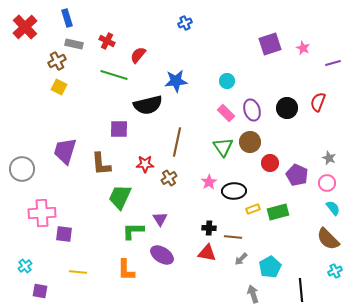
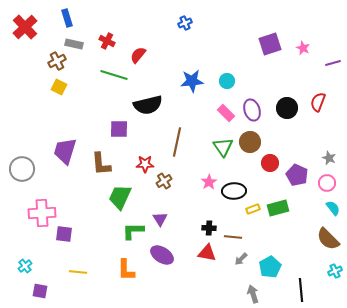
blue star at (176, 81): moved 16 px right
brown cross at (169, 178): moved 5 px left, 3 px down
green rectangle at (278, 212): moved 4 px up
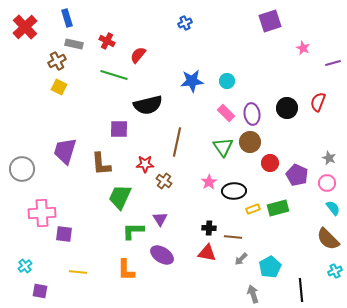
purple square at (270, 44): moved 23 px up
purple ellipse at (252, 110): moved 4 px down; rotated 10 degrees clockwise
brown cross at (164, 181): rotated 21 degrees counterclockwise
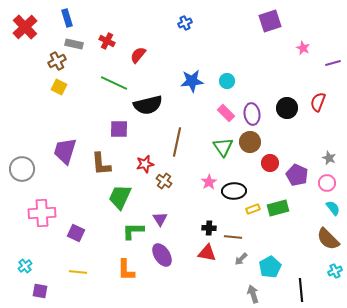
green line at (114, 75): moved 8 px down; rotated 8 degrees clockwise
red star at (145, 164): rotated 12 degrees counterclockwise
purple square at (64, 234): moved 12 px right, 1 px up; rotated 18 degrees clockwise
purple ellipse at (162, 255): rotated 25 degrees clockwise
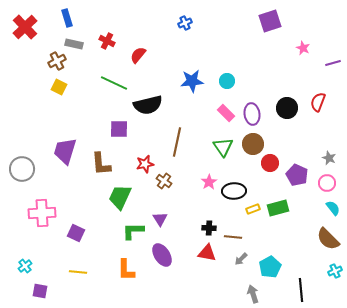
brown circle at (250, 142): moved 3 px right, 2 px down
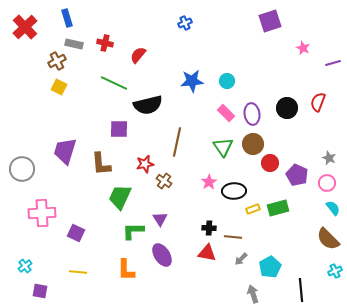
red cross at (107, 41): moved 2 px left, 2 px down; rotated 14 degrees counterclockwise
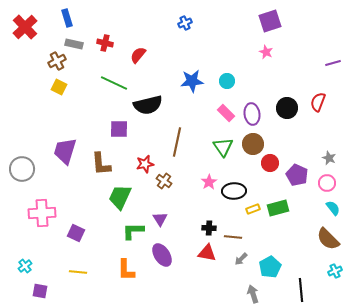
pink star at (303, 48): moved 37 px left, 4 px down
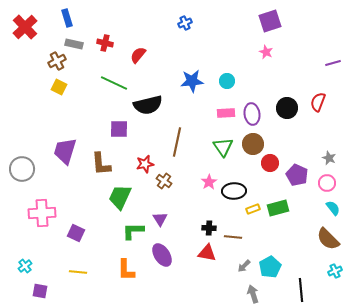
pink rectangle at (226, 113): rotated 48 degrees counterclockwise
gray arrow at (241, 259): moved 3 px right, 7 px down
